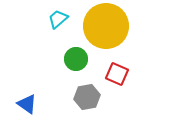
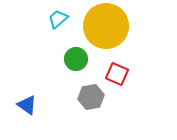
gray hexagon: moved 4 px right
blue triangle: moved 1 px down
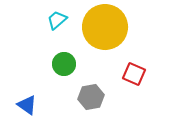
cyan trapezoid: moved 1 px left, 1 px down
yellow circle: moved 1 px left, 1 px down
green circle: moved 12 px left, 5 px down
red square: moved 17 px right
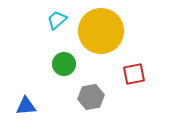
yellow circle: moved 4 px left, 4 px down
red square: rotated 35 degrees counterclockwise
blue triangle: moved 1 px left, 1 px down; rotated 40 degrees counterclockwise
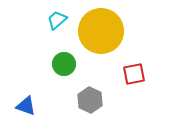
gray hexagon: moved 1 px left, 3 px down; rotated 25 degrees counterclockwise
blue triangle: rotated 25 degrees clockwise
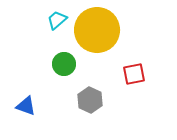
yellow circle: moved 4 px left, 1 px up
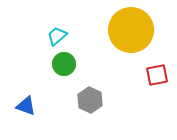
cyan trapezoid: moved 16 px down
yellow circle: moved 34 px right
red square: moved 23 px right, 1 px down
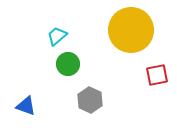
green circle: moved 4 px right
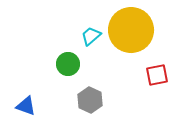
cyan trapezoid: moved 34 px right
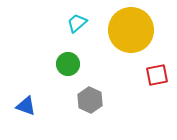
cyan trapezoid: moved 14 px left, 13 px up
